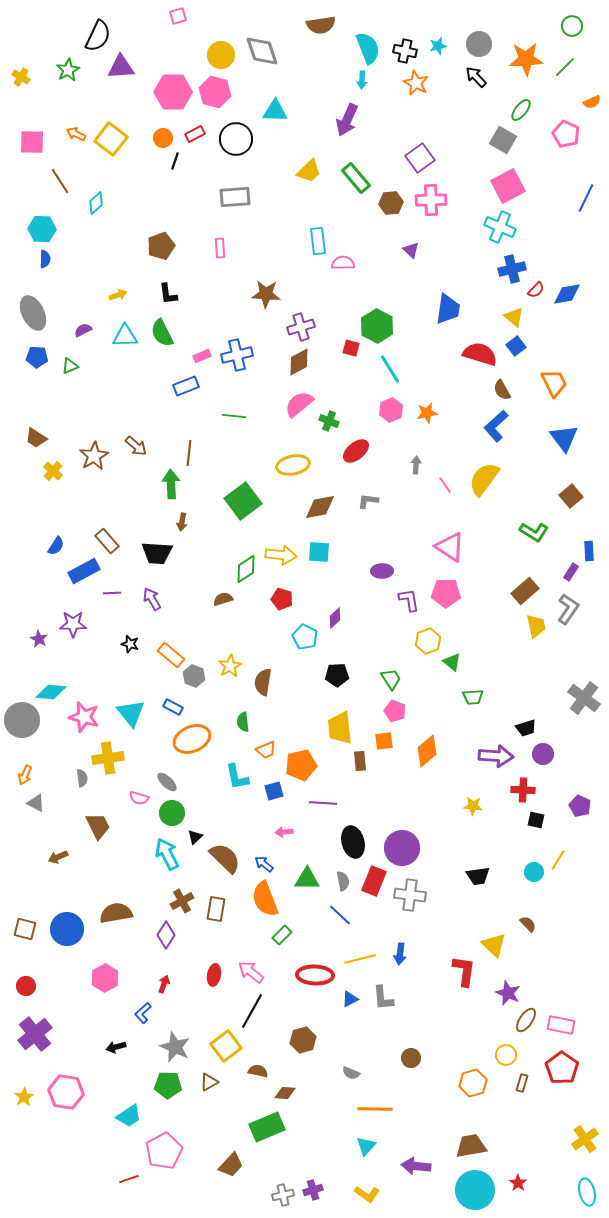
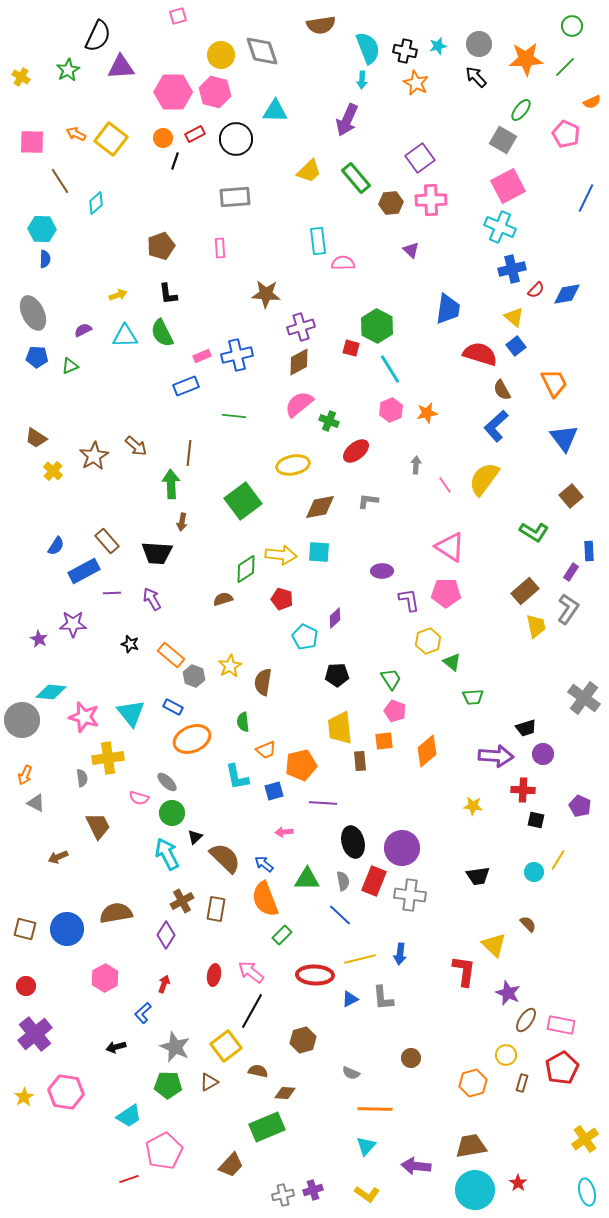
red pentagon at (562, 1068): rotated 8 degrees clockwise
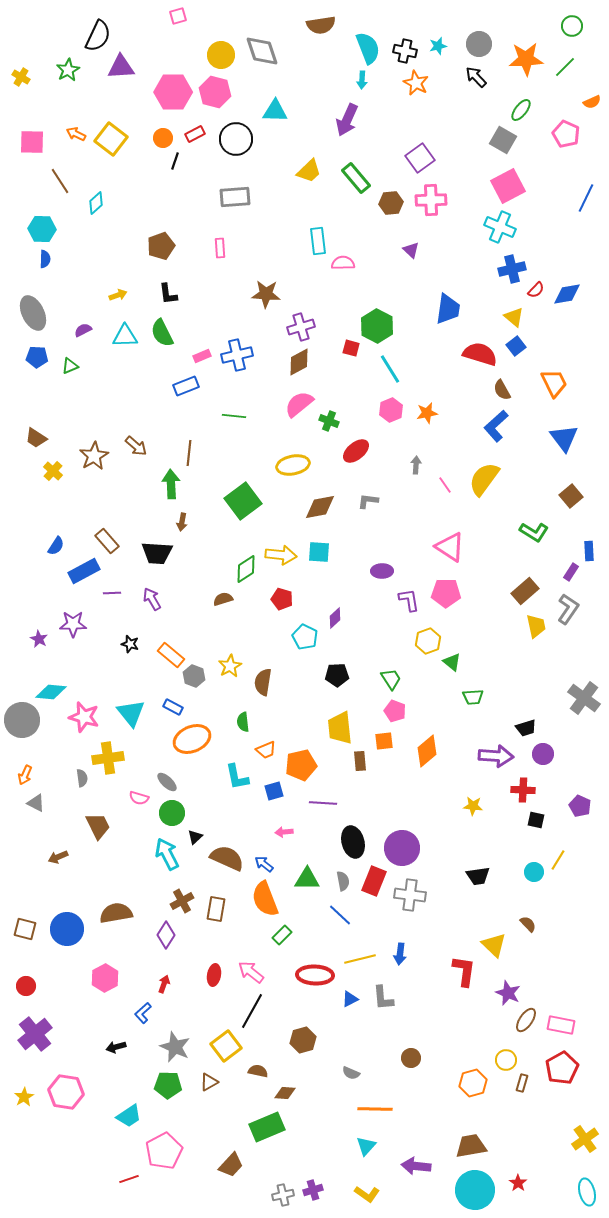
brown semicircle at (225, 858): moved 2 px right; rotated 20 degrees counterclockwise
yellow circle at (506, 1055): moved 5 px down
